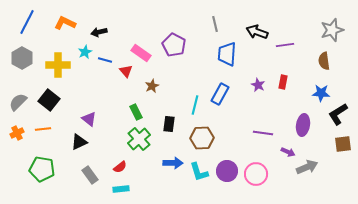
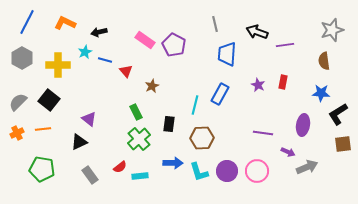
pink rectangle at (141, 53): moved 4 px right, 13 px up
pink circle at (256, 174): moved 1 px right, 3 px up
cyan rectangle at (121, 189): moved 19 px right, 13 px up
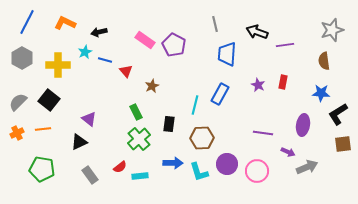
purple circle at (227, 171): moved 7 px up
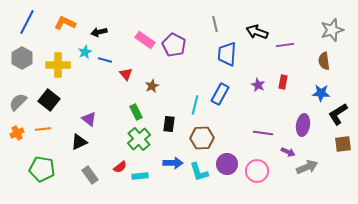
red triangle at (126, 71): moved 3 px down
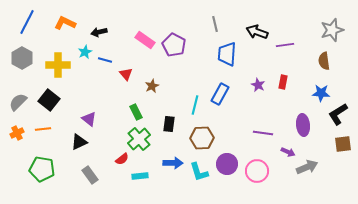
purple ellipse at (303, 125): rotated 15 degrees counterclockwise
red semicircle at (120, 167): moved 2 px right, 8 px up
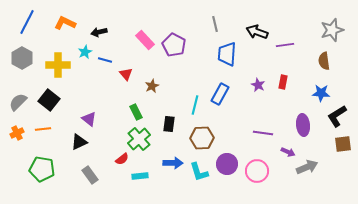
pink rectangle at (145, 40): rotated 12 degrees clockwise
black L-shape at (338, 114): moved 1 px left, 2 px down
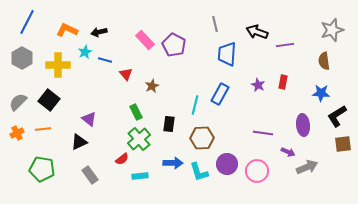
orange L-shape at (65, 23): moved 2 px right, 7 px down
